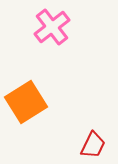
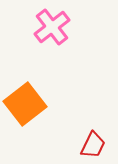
orange square: moved 1 px left, 2 px down; rotated 6 degrees counterclockwise
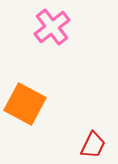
orange square: rotated 24 degrees counterclockwise
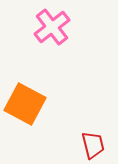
red trapezoid: rotated 40 degrees counterclockwise
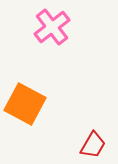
red trapezoid: rotated 44 degrees clockwise
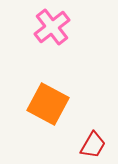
orange square: moved 23 px right
